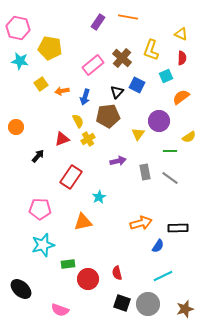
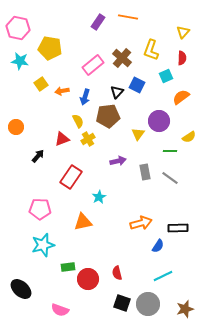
yellow triangle at (181, 34): moved 2 px right, 2 px up; rotated 48 degrees clockwise
green rectangle at (68, 264): moved 3 px down
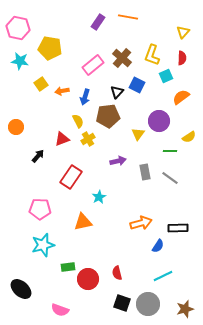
yellow L-shape at (151, 50): moved 1 px right, 5 px down
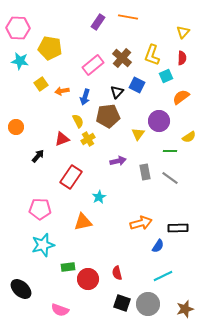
pink hexagon at (18, 28): rotated 10 degrees counterclockwise
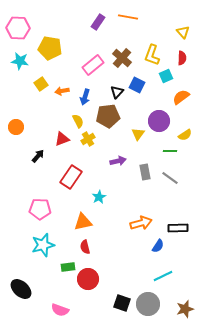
yellow triangle at (183, 32): rotated 24 degrees counterclockwise
yellow semicircle at (189, 137): moved 4 px left, 2 px up
red semicircle at (117, 273): moved 32 px left, 26 px up
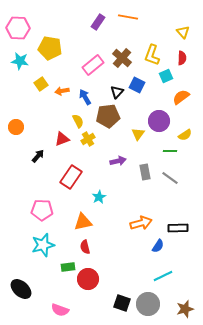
blue arrow at (85, 97): rotated 133 degrees clockwise
pink pentagon at (40, 209): moved 2 px right, 1 px down
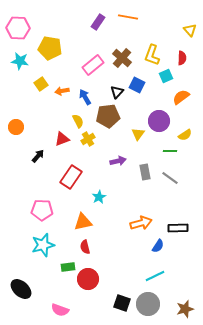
yellow triangle at (183, 32): moved 7 px right, 2 px up
cyan line at (163, 276): moved 8 px left
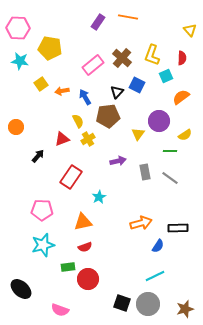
red semicircle at (85, 247): rotated 96 degrees counterclockwise
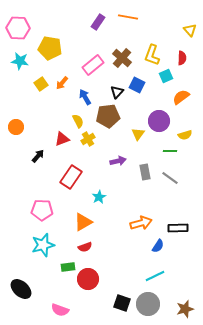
orange arrow at (62, 91): moved 8 px up; rotated 40 degrees counterclockwise
yellow semicircle at (185, 135): rotated 16 degrees clockwise
orange triangle at (83, 222): rotated 18 degrees counterclockwise
